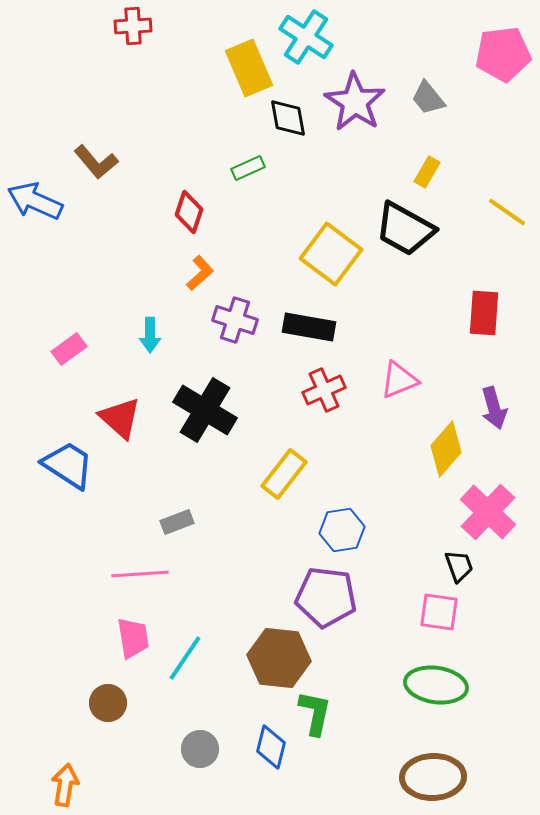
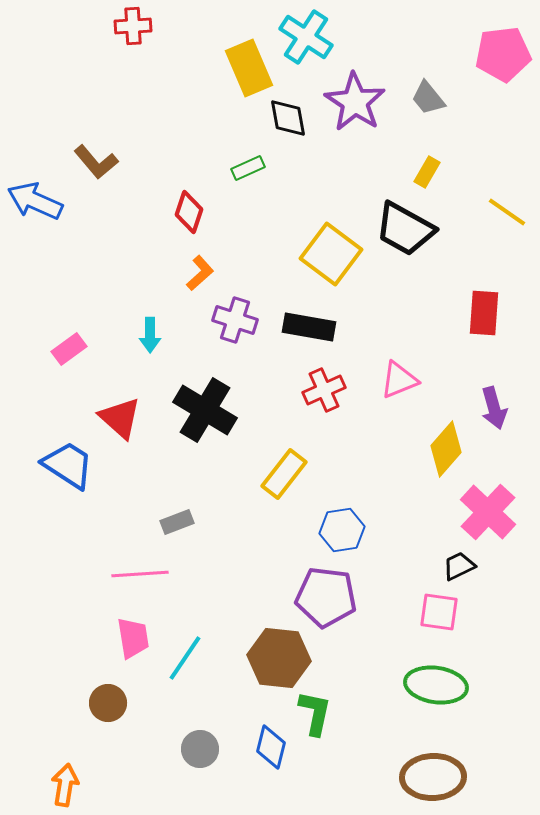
black trapezoid at (459, 566): rotated 96 degrees counterclockwise
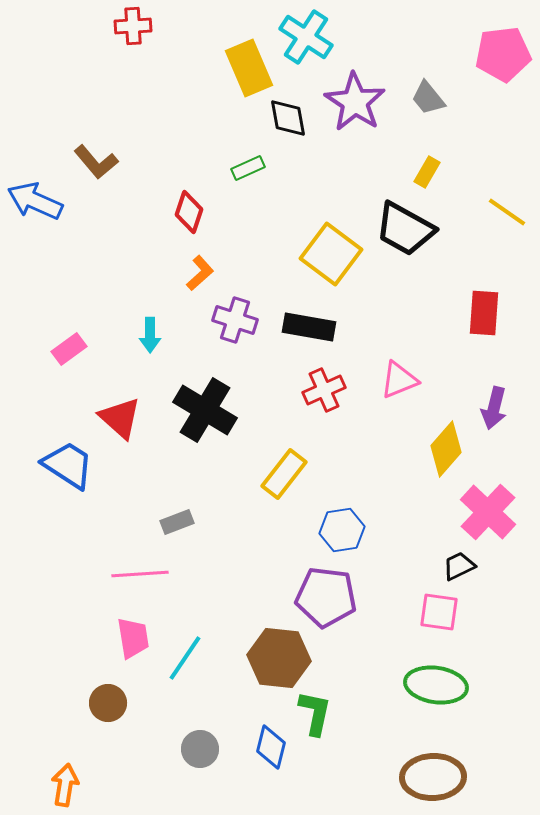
purple arrow at (494, 408): rotated 30 degrees clockwise
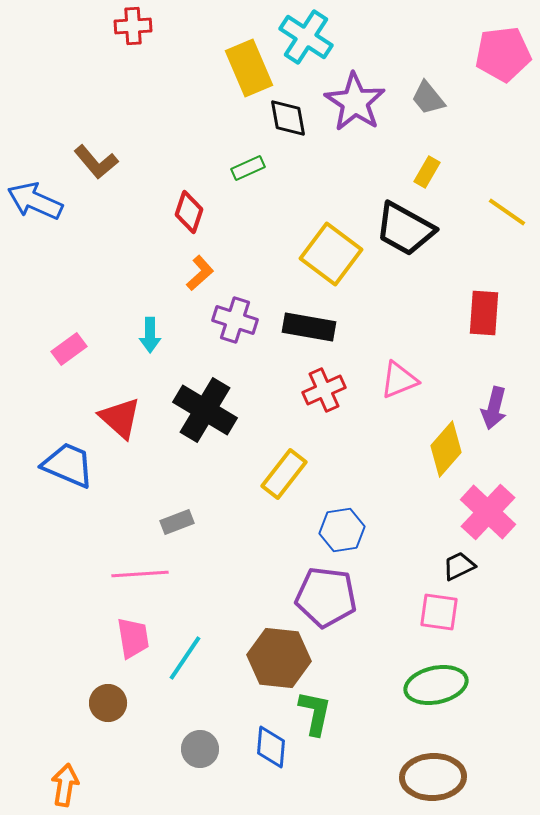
blue trapezoid at (68, 465): rotated 10 degrees counterclockwise
green ellipse at (436, 685): rotated 20 degrees counterclockwise
blue diamond at (271, 747): rotated 9 degrees counterclockwise
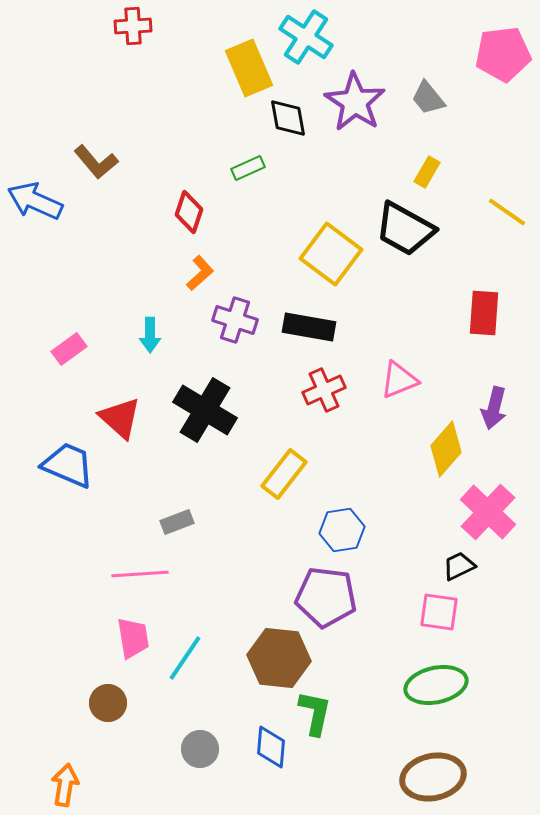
brown ellipse at (433, 777): rotated 10 degrees counterclockwise
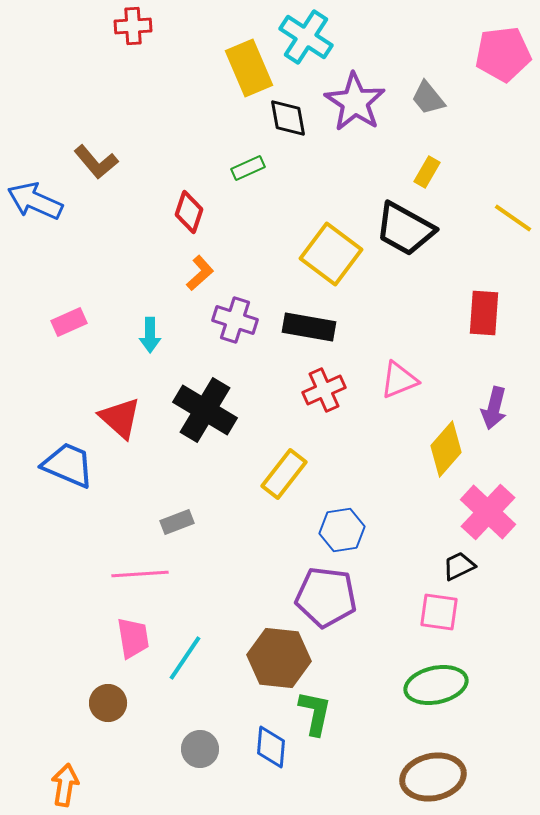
yellow line at (507, 212): moved 6 px right, 6 px down
pink rectangle at (69, 349): moved 27 px up; rotated 12 degrees clockwise
